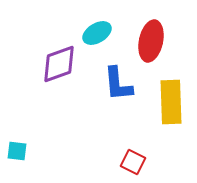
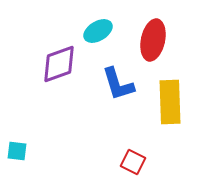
cyan ellipse: moved 1 px right, 2 px up
red ellipse: moved 2 px right, 1 px up
blue L-shape: rotated 12 degrees counterclockwise
yellow rectangle: moved 1 px left
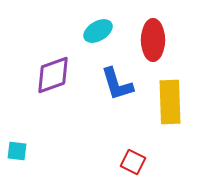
red ellipse: rotated 12 degrees counterclockwise
purple diamond: moved 6 px left, 11 px down
blue L-shape: moved 1 px left
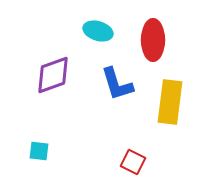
cyan ellipse: rotated 48 degrees clockwise
yellow rectangle: rotated 9 degrees clockwise
cyan square: moved 22 px right
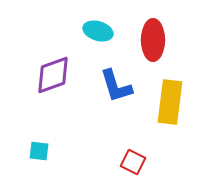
blue L-shape: moved 1 px left, 2 px down
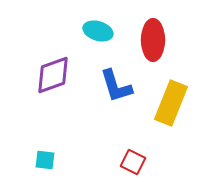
yellow rectangle: moved 1 px right, 1 px down; rotated 15 degrees clockwise
cyan square: moved 6 px right, 9 px down
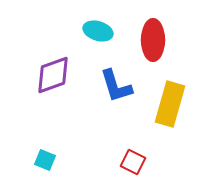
yellow rectangle: moved 1 px left, 1 px down; rotated 6 degrees counterclockwise
cyan square: rotated 15 degrees clockwise
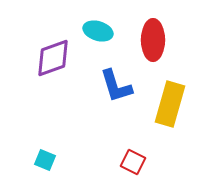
purple diamond: moved 17 px up
